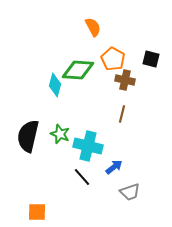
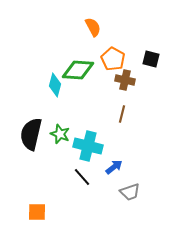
black semicircle: moved 3 px right, 2 px up
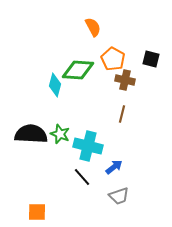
black semicircle: rotated 80 degrees clockwise
gray trapezoid: moved 11 px left, 4 px down
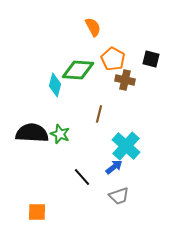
brown line: moved 23 px left
black semicircle: moved 1 px right, 1 px up
cyan cross: moved 38 px right; rotated 28 degrees clockwise
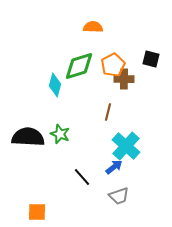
orange semicircle: rotated 60 degrees counterclockwise
orange pentagon: moved 6 px down; rotated 15 degrees clockwise
green diamond: moved 1 px right, 4 px up; rotated 20 degrees counterclockwise
brown cross: moved 1 px left, 1 px up; rotated 12 degrees counterclockwise
brown line: moved 9 px right, 2 px up
black semicircle: moved 4 px left, 4 px down
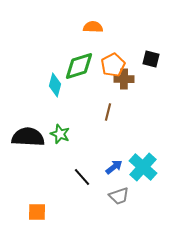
cyan cross: moved 17 px right, 21 px down
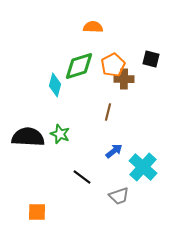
blue arrow: moved 16 px up
black line: rotated 12 degrees counterclockwise
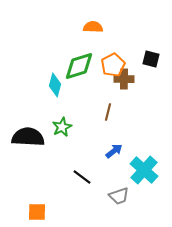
green star: moved 2 px right, 7 px up; rotated 24 degrees clockwise
cyan cross: moved 1 px right, 3 px down
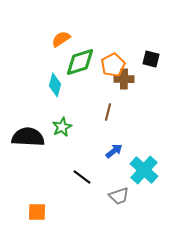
orange semicircle: moved 32 px left, 12 px down; rotated 36 degrees counterclockwise
green diamond: moved 1 px right, 4 px up
